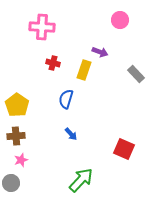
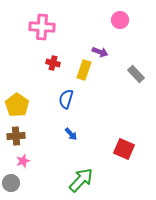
pink star: moved 2 px right, 1 px down
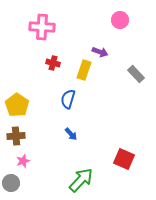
blue semicircle: moved 2 px right
red square: moved 10 px down
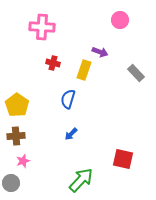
gray rectangle: moved 1 px up
blue arrow: rotated 88 degrees clockwise
red square: moved 1 px left; rotated 10 degrees counterclockwise
